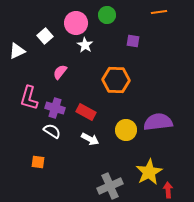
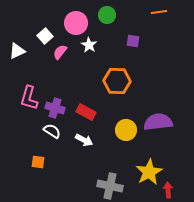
white star: moved 4 px right
pink semicircle: moved 20 px up
orange hexagon: moved 1 px right, 1 px down
white arrow: moved 6 px left, 1 px down
gray cross: rotated 35 degrees clockwise
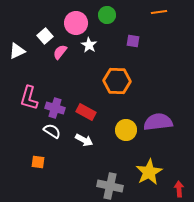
red arrow: moved 11 px right, 1 px up
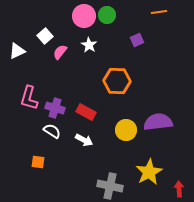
pink circle: moved 8 px right, 7 px up
purple square: moved 4 px right, 1 px up; rotated 32 degrees counterclockwise
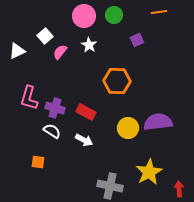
green circle: moved 7 px right
yellow circle: moved 2 px right, 2 px up
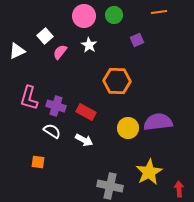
purple cross: moved 1 px right, 2 px up
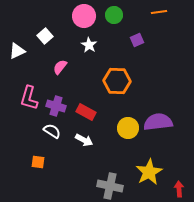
pink semicircle: moved 15 px down
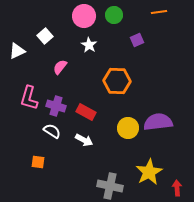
red arrow: moved 2 px left, 1 px up
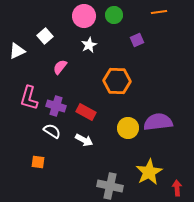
white star: rotated 14 degrees clockwise
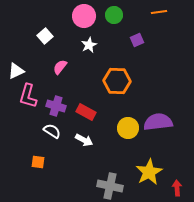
white triangle: moved 1 px left, 20 px down
pink L-shape: moved 1 px left, 2 px up
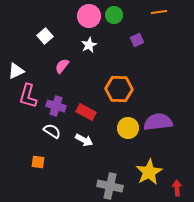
pink circle: moved 5 px right
pink semicircle: moved 2 px right, 1 px up
orange hexagon: moved 2 px right, 8 px down
